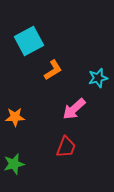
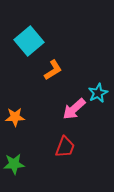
cyan square: rotated 12 degrees counterclockwise
cyan star: moved 15 px down; rotated 12 degrees counterclockwise
red trapezoid: moved 1 px left
green star: rotated 10 degrees clockwise
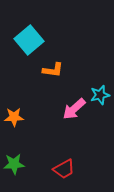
cyan square: moved 1 px up
orange L-shape: rotated 40 degrees clockwise
cyan star: moved 2 px right, 2 px down; rotated 12 degrees clockwise
orange star: moved 1 px left
red trapezoid: moved 1 px left, 22 px down; rotated 40 degrees clockwise
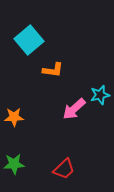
red trapezoid: rotated 15 degrees counterclockwise
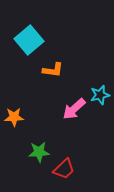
green star: moved 25 px right, 12 px up
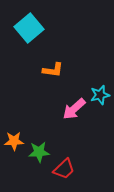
cyan square: moved 12 px up
orange star: moved 24 px down
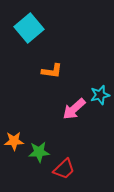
orange L-shape: moved 1 px left, 1 px down
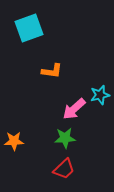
cyan square: rotated 20 degrees clockwise
green star: moved 26 px right, 14 px up
